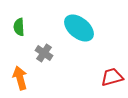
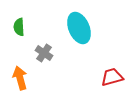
cyan ellipse: rotated 28 degrees clockwise
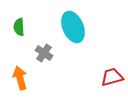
cyan ellipse: moved 6 px left, 1 px up
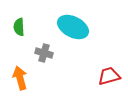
cyan ellipse: rotated 40 degrees counterclockwise
gray cross: rotated 18 degrees counterclockwise
red trapezoid: moved 3 px left, 1 px up
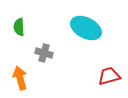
cyan ellipse: moved 13 px right, 1 px down
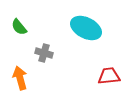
green semicircle: rotated 36 degrees counterclockwise
red trapezoid: rotated 10 degrees clockwise
